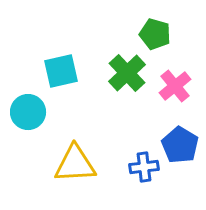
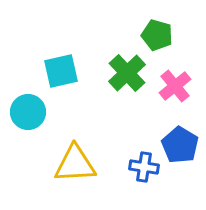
green pentagon: moved 2 px right, 1 px down
blue cross: rotated 16 degrees clockwise
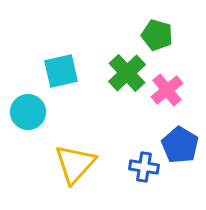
pink cross: moved 8 px left, 4 px down
yellow triangle: rotated 45 degrees counterclockwise
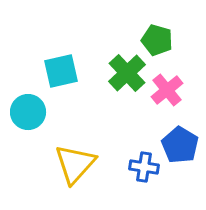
green pentagon: moved 5 px down
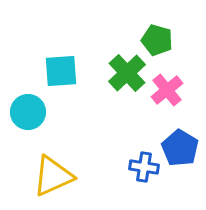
cyan square: rotated 9 degrees clockwise
blue pentagon: moved 3 px down
yellow triangle: moved 22 px left, 12 px down; rotated 24 degrees clockwise
